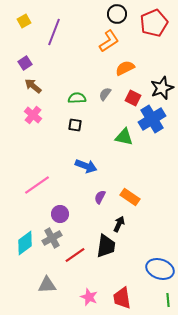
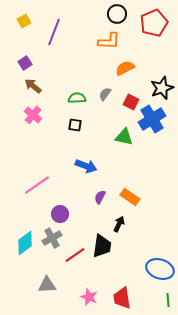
orange L-shape: rotated 35 degrees clockwise
red square: moved 2 px left, 4 px down
black trapezoid: moved 4 px left
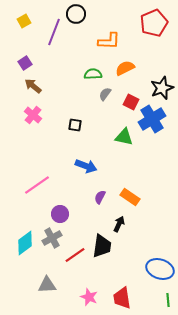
black circle: moved 41 px left
green semicircle: moved 16 px right, 24 px up
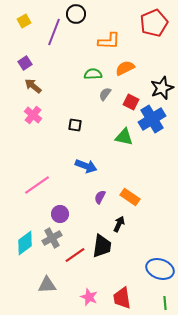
green line: moved 3 px left, 3 px down
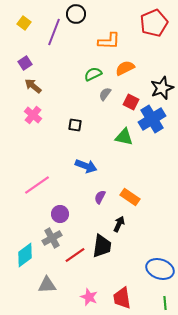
yellow square: moved 2 px down; rotated 24 degrees counterclockwise
green semicircle: rotated 24 degrees counterclockwise
cyan diamond: moved 12 px down
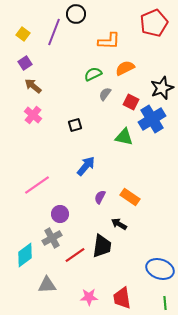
yellow square: moved 1 px left, 11 px down
black square: rotated 24 degrees counterclockwise
blue arrow: rotated 70 degrees counterclockwise
black arrow: rotated 84 degrees counterclockwise
pink star: rotated 24 degrees counterclockwise
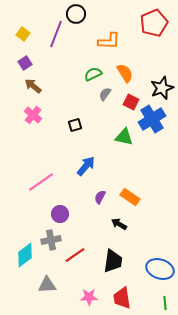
purple line: moved 2 px right, 2 px down
orange semicircle: moved 5 px down; rotated 84 degrees clockwise
pink line: moved 4 px right, 3 px up
gray cross: moved 1 px left, 2 px down; rotated 18 degrees clockwise
black trapezoid: moved 11 px right, 15 px down
